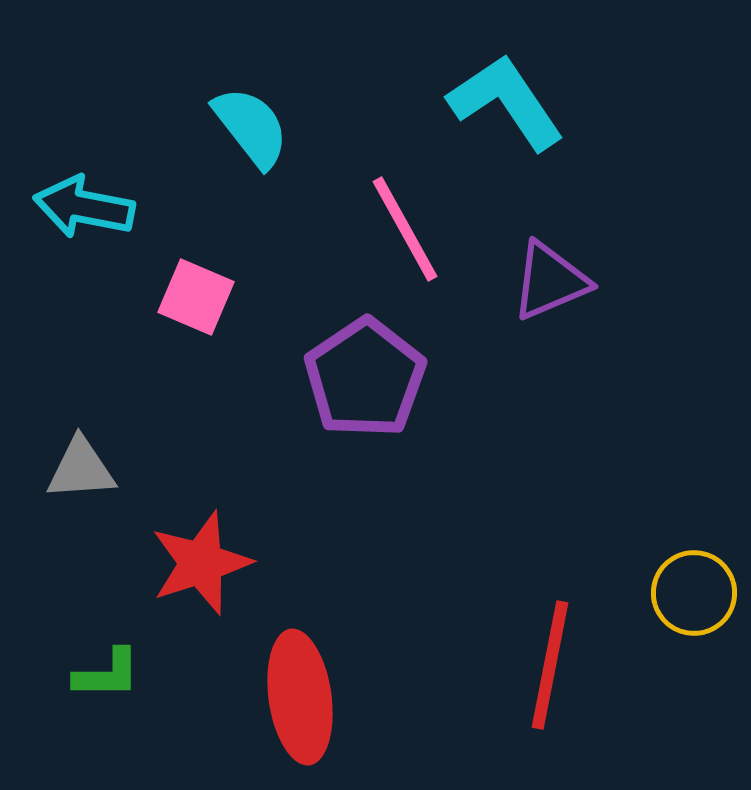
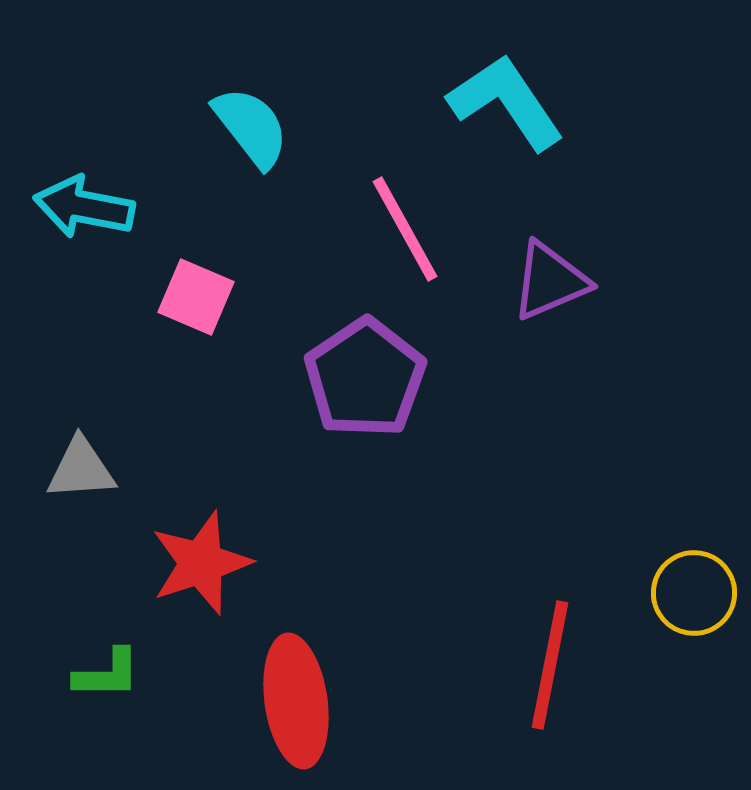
red ellipse: moved 4 px left, 4 px down
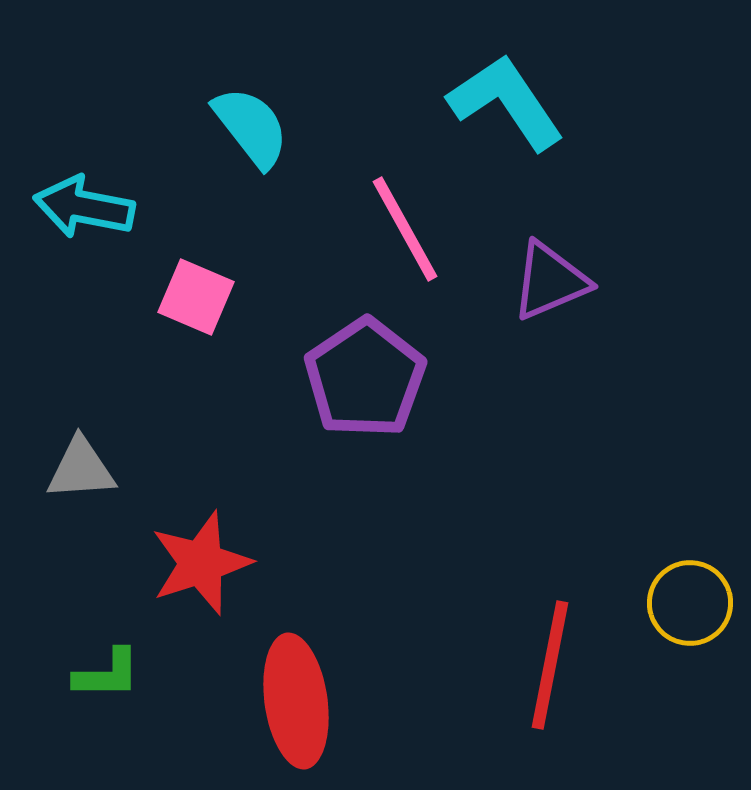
yellow circle: moved 4 px left, 10 px down
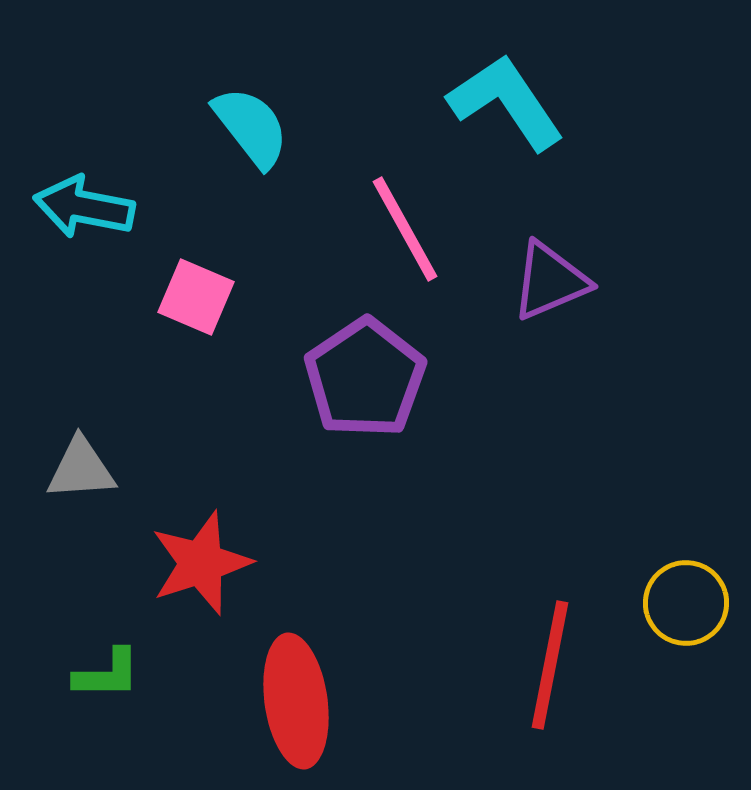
yellow circle: moved 4 px left
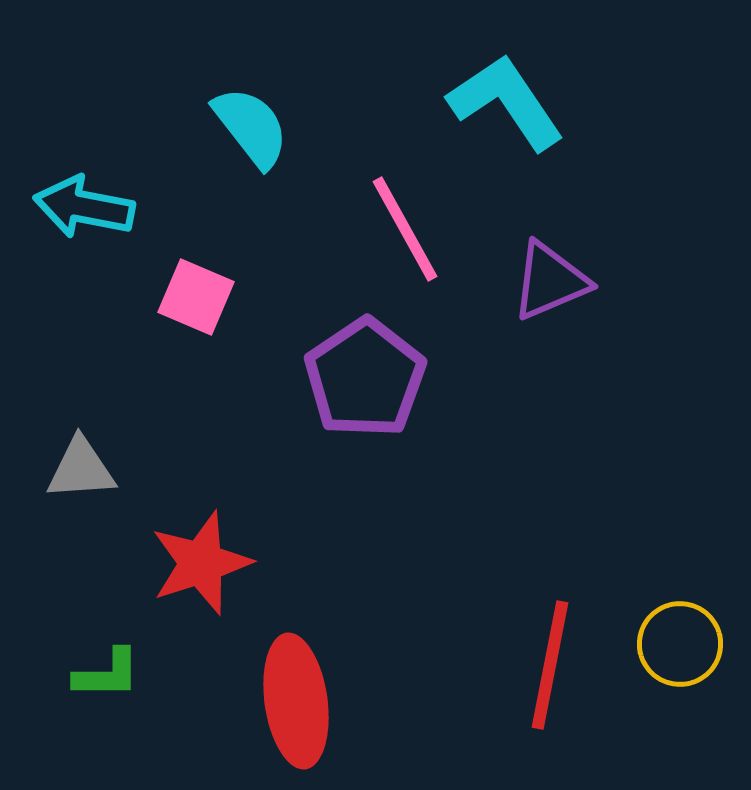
yellow circle: moved 6 px left, 41 px down
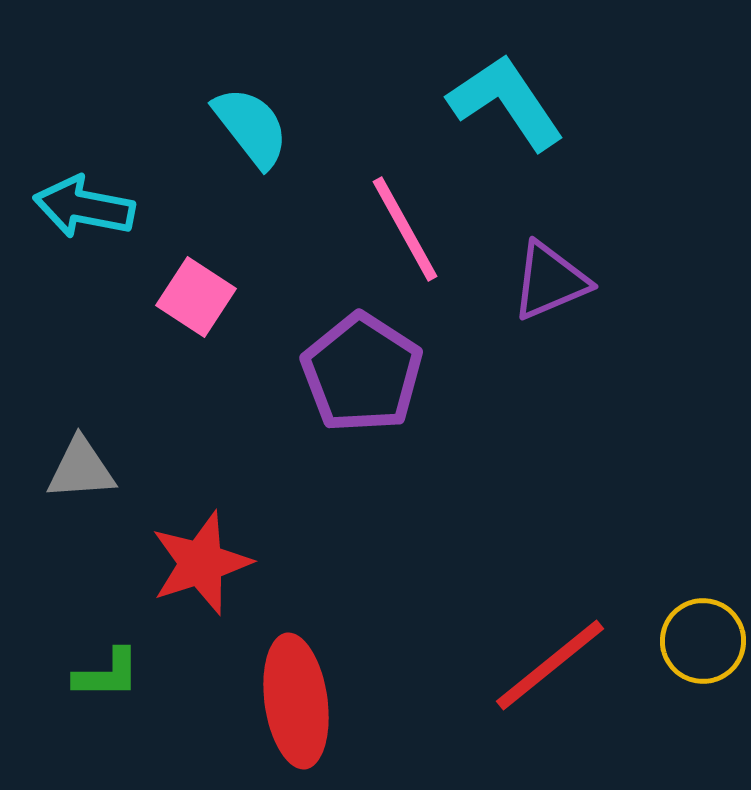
pink square: rotated 10 degrees clockwise
purple pentagon: moved 3 px left, 5 px up; rotated 5 degrees counterclockwise
yellow circle: moved 23 px right, 3 px up
red line: rotated 40 degrees clockwise
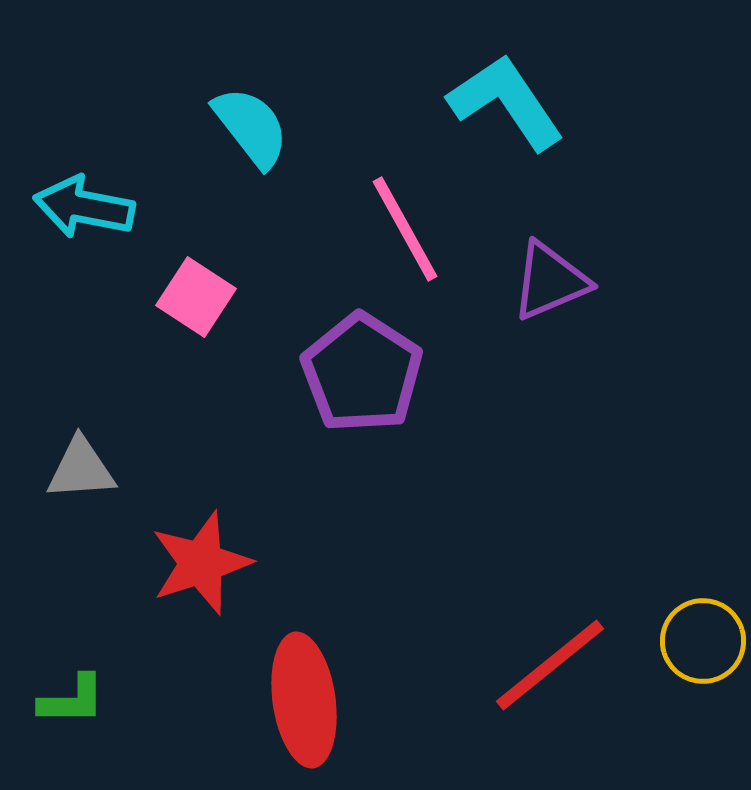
green L-shape: moved 35 px left, 26 px down
red ellipse: moved 8 px right, 1 px up
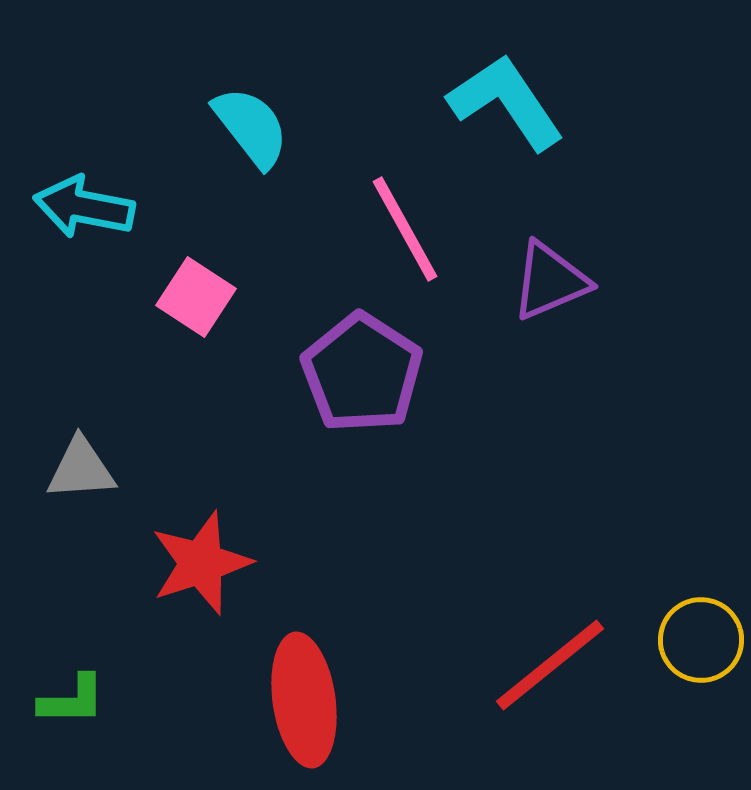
yellow circle: moved 2 px left, 1 px up
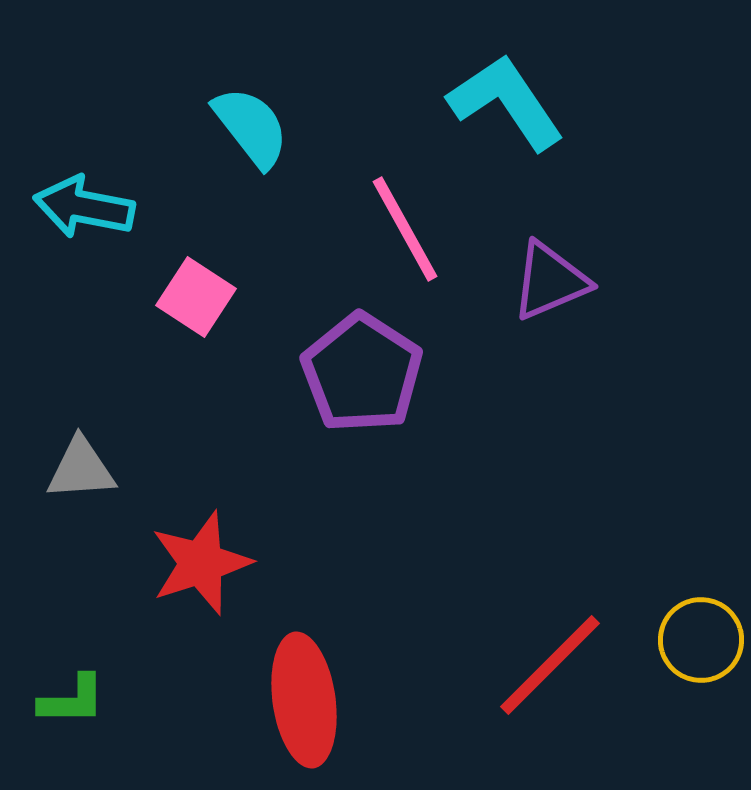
red line: rotated 6 degrees counterclockwise
